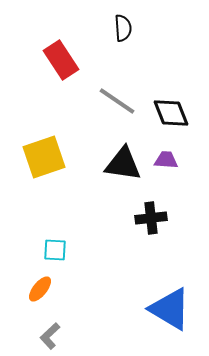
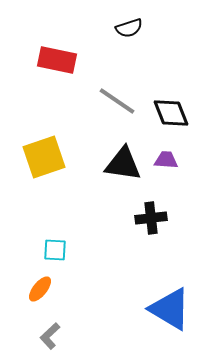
black semicircle: moved 6 px right; rotated 76 degrees clockwise
red rectangle: moved 4 px left; rotated 45 degrees counterclockwise
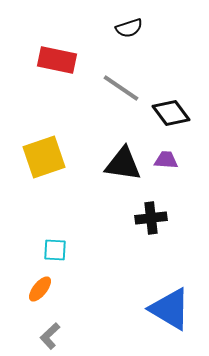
gray line: moved 4 px right, 13 px up
black diamond: rotated 15 degrees counterclockwise
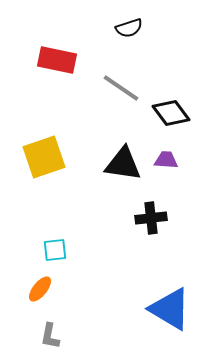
cyan square: rotated 10 degrees counterclockwise
gray L-shape: rotated 36 degrees counterclockwise
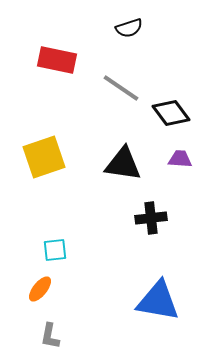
purple trapezoid: moved 14 px right, 1 px up
blue triangle: moved 12 px left, 8 px up; rotated 21 degrees counterclockwise
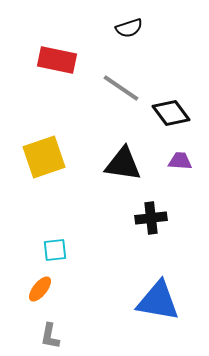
purple trapezoid: moved 2 px down
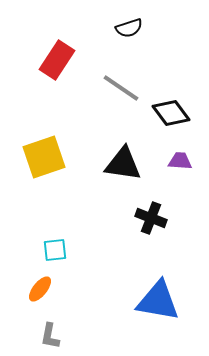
red rectangle: rotated 69 degrees counterclockwise
black cross: rotated 28 degrees clockwise
